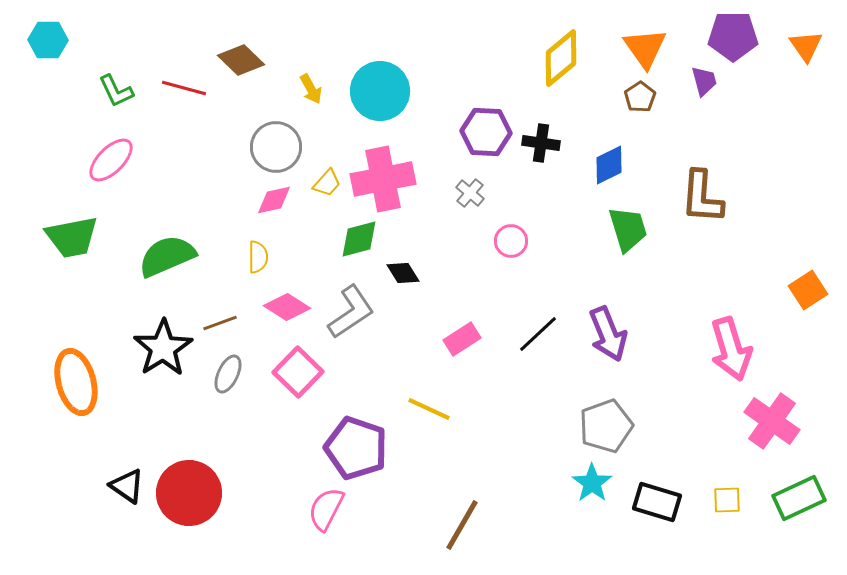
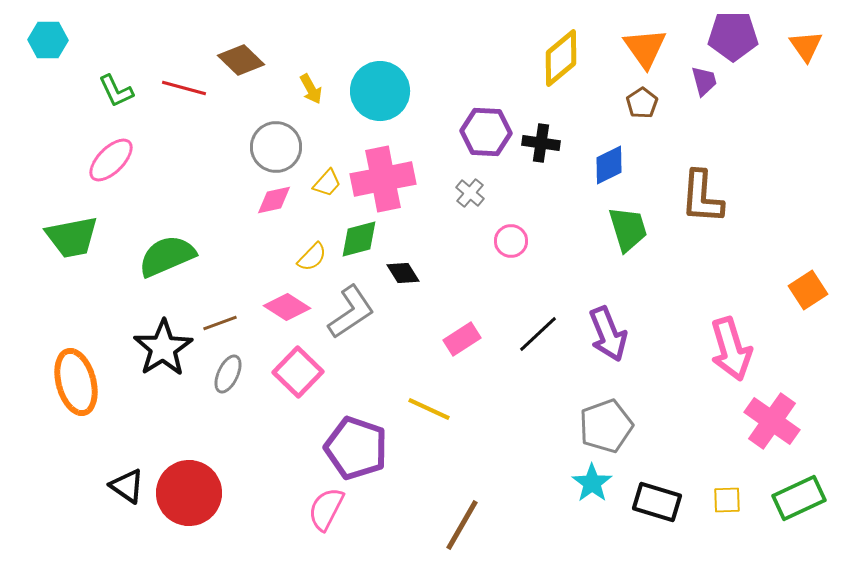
brown pentagon at (640, 97): moved 2 px right, 6 px down
yellow semicircle at (258, 257): moved 54 px right; rotated 44 degrees clockwise
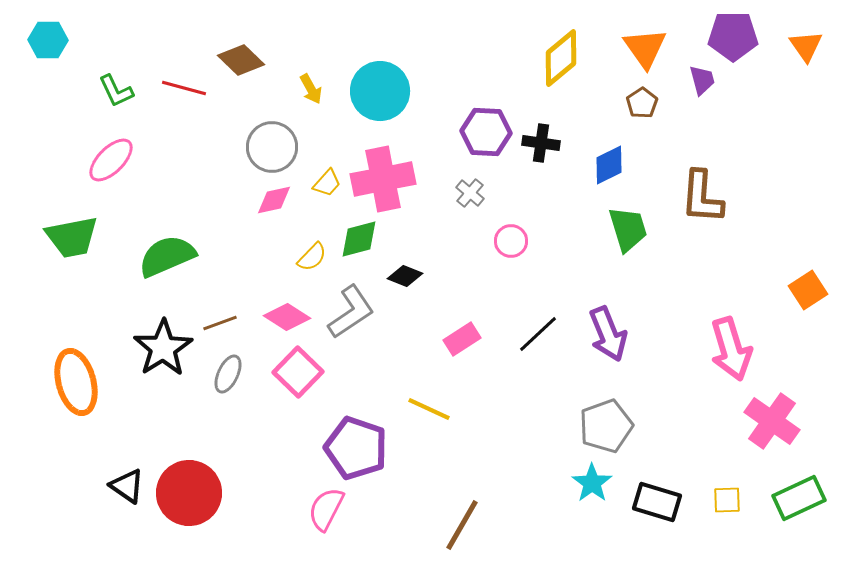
purple trapezoid at (704, 81): moved 2 px left, 1 px up
gray circle at (276, 147): moved 4 px left
black diamond at (403, 273): moved 2 px right, 3 px down; rotated 36 degrees counterclockwise
pink diamond at (287, 307): moved 10 px down
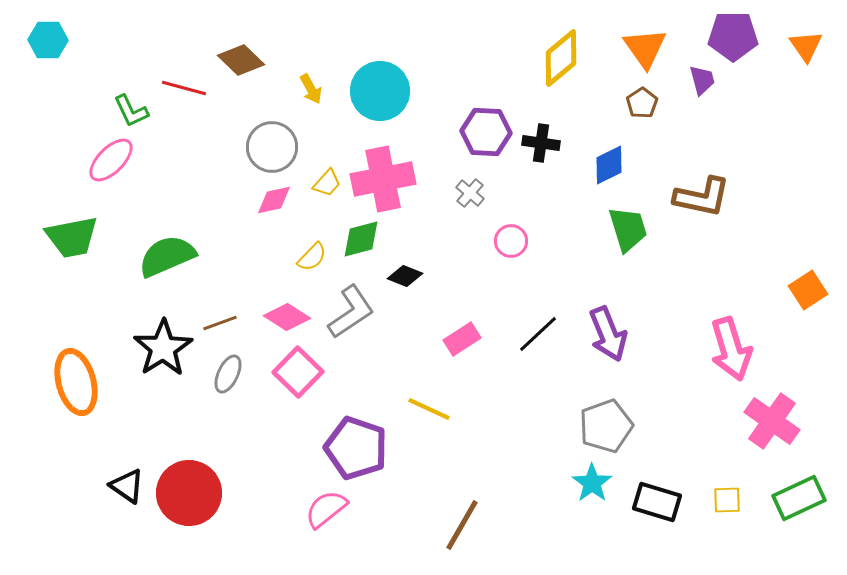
green L-shape at (116, 91): moved 15 px right, 20 px down
brown L-shape at (702, 197): rotated 82 degrees counterclockwise
green diamond at (359, 239): moved 2 px right
pink semicircle at (326, 509): rotated 24 degrees clockwise
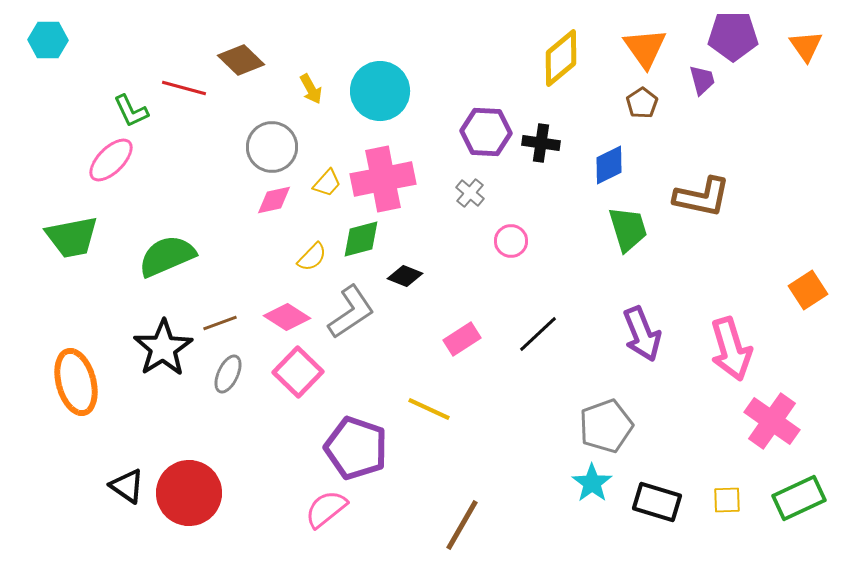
purple arrow at (608, 334): moved 34 px right
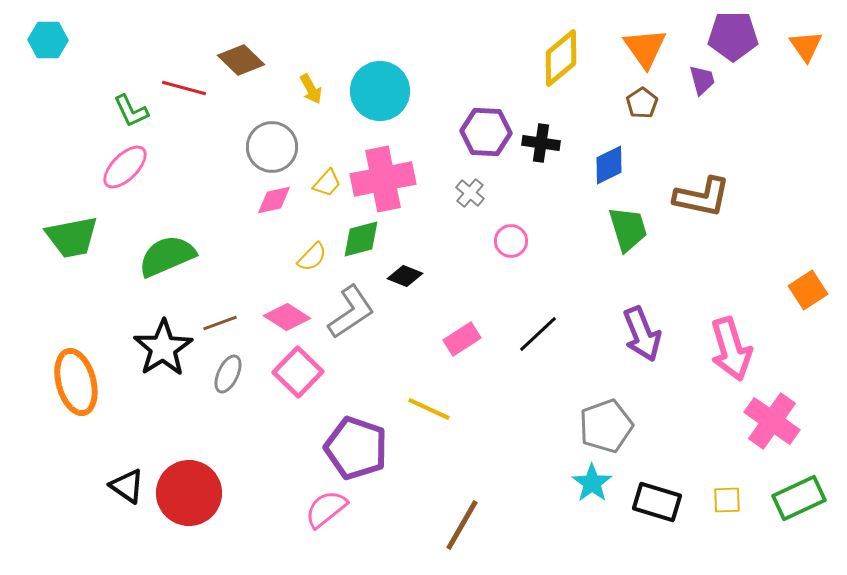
pink ellipse at (111, 160): moved 14 px right, 7 px down
